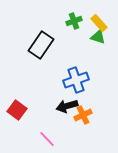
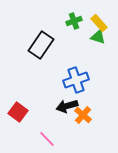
red square: moved 1 px right, 2 px down
orange cross: rotated 24 degrees counterclockwise
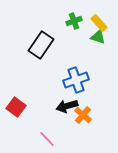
red square: moved 2 px left, 5 px up
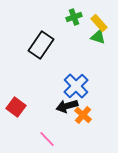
green cross: moved 4 px up
blue cross: moved 6 px down; rotated 25 degrees counterclockwise
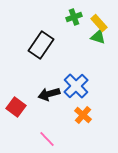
black arrow: moved 18 px left, 12 px up
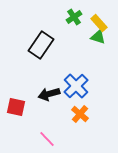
green cross: rotated 14 degrees counterclockwise
red square: rotated 24 degrees counterclockwise
orange cross: moved 3 px left, 1 px up
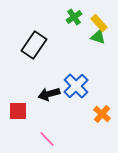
black rectangle: moved 7 px left
red square: moved 2 px right, 4 px down; rotated 12 degrees counterclockwise
orange cross: moved 22 px right
